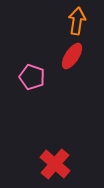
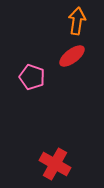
red ellipse: rotated 20 degrees clockwise
red cross: rotated 12 degrees counterclockwise
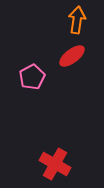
orange arrow: moved 1 px up
pink pentagon: rotated 25 degrees clockwise
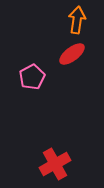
red ellipse: moved 2 px up
red cross: rotated 32 degrees clockwise
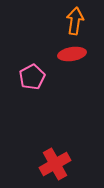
orange arrow: moved 2 px left, 1 px down
red ellipse: rotated 28 degrees clockwise
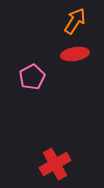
orange arrow: rotated 24 degrees clockwise
red ellipse: moved 3 px right
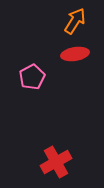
red cross: moved 1 px right, 2 px up
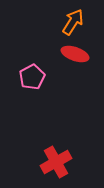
orange arrow: moved 2 px left, 1 px down
red ellipse: rotated 28 degrees clockwise
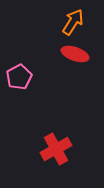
pink pentagon: moved 13 px left
red cross: moved 13 px up
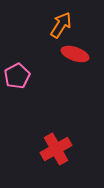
orange arrow: moved 12 px left, 3 px down
pink pentagon: moved 2 px left, 1 px up
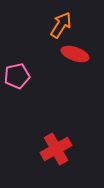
pink pentagon: rotated 15 degrees clockwise
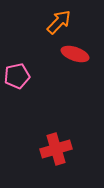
orange arrow: moved 2 px left, 3 px up; rotated 12 degrees clockwise
red cross: rotated 12 degrees clockwise
